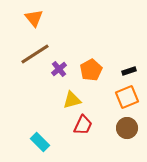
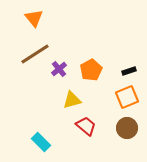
red trapezoid: moved 3 px right, 1 px down; rotated 75 degrees counterclockwise
cyan rectangle: moved 1 px right
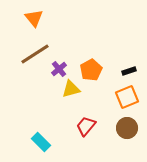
yellow triangle: moved 1 px left, 11 px up
red trapezoid: rotated 90 degrees counterclockwise
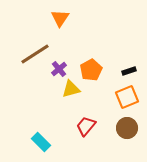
orange triangle: moved 26 px right; rotated 12 degrees clockwise
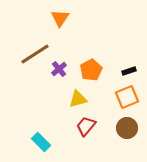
yellow triangle: moved 7 px right, 10 px down
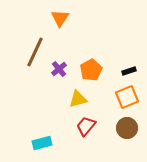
brown line: moved 2 px up; rotated 32 degrees counterclockwise
cyan rectangle: moved 1 px right, 1 px down; rotated 60 degrees counterclockwise
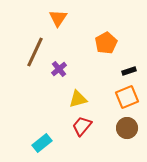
orange triangle: moved 2 px left
orange pentagon: moved 15 px right, 27 px up
red trapezoid: moved 4 px left
cyan rectangle: rotated 24 degrees counterclockwise
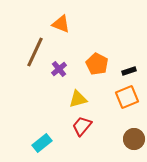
orange triangle: moved 3 px right, 6 px down; rotated 42 degrees counterclockwise
orange pentagon: moved 9 px left, 21 px down; rotated 15 degrees counterclockwise
brown circle: moved 7 px right, 11 px down
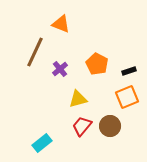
purple cross: moved 1 px right
brown circle: moved 24 px left, 13 px up
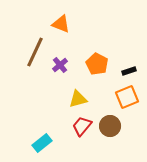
purple cross: moved 4 px up
